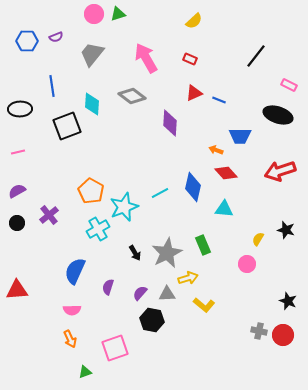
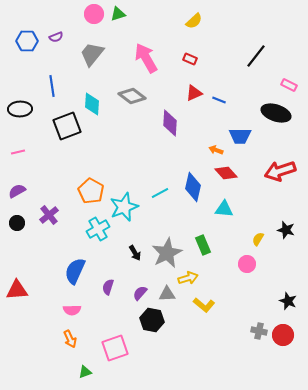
black ellipse at (278, 115): moved 2 px left, 2 px up
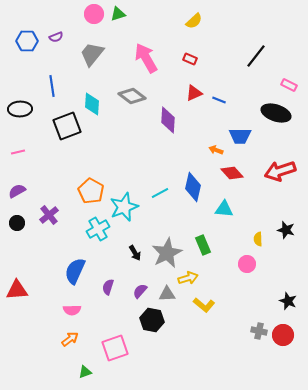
purple diamond at (170, 123): moved 2 px left, 3 px up
red diamond at (226, 173): moved 6 px right
yellow semicircle at (258, 239): rotated 32 degrees counterclockwise
purple semicircle at (140, 293): moved 2 px up
orange arrow at (70, 339): rotated 102 degrees counterclockwise
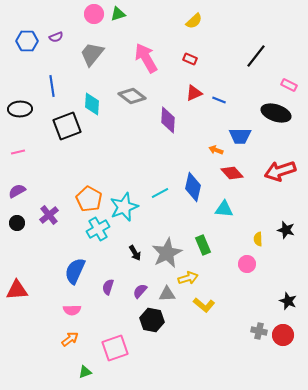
orange pentagon at (91, 191): moved 2 px left, 8 px down
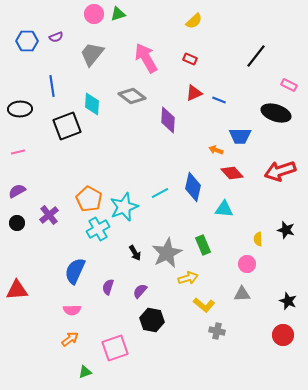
gray triangle at (167, 294): moved 75 px right
gray cross at (259, 331): moved 42 px left
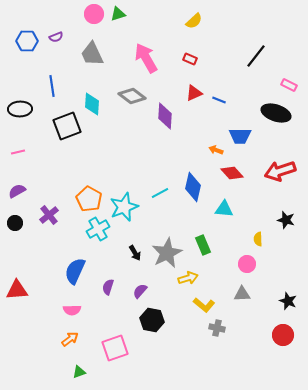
gray trapezoid at (92, 54): rotated 64 degrees counterclockwise
purple diamond at (168, 120): moved 3 px left, 4 px up
black circle at (17, 223): moved 2 px left
black star at (286, 230): moved 10 px up
gray cross at (217, 331): moved 3 px up
green triangle at (85, 372): moved 6 px left
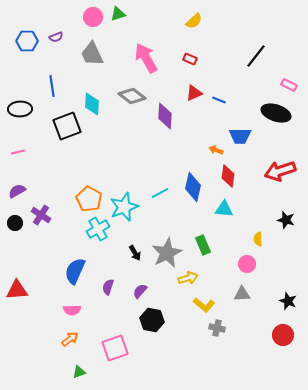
pink circle at (94, 14): moved 1 px left, 3 px down
red diamond at (232, 173): moved 4 px left, 3 px down; rotated 50 degrees clockwise
purple cross at (49, 215): moved 8 px left; rotated 18 degrees counterclockwise
